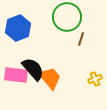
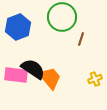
green circle: moved 5 px left
blue hexagon: moved 1 px up
black semicircle: rotated 15 degrees counterclockwise
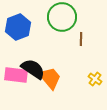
brown line: rotated 16 degrees counterclockwise
yellow cross: rotated 32 degrees counterclockwise
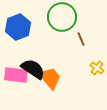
brown line: rotated 24 degrees counterclockwise
yellow cross: moved 2 px right, 11 px up
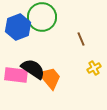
green circle: moved 20 px left
yellow cross: moved 3 px left; rotated 24 degrees clockwise
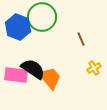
blue hexagon: rotated 20 degrees counterclockwise
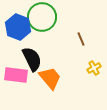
black semicircle: moved 1 px left, 10 px up; rotated 30 degrees clockwise
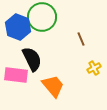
orange trapezoid: moved 3 px right, 8 px down
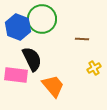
green circle: moved 2 px down
brown line: moved 1 px right; rotated 64 degrees counterclockwise
